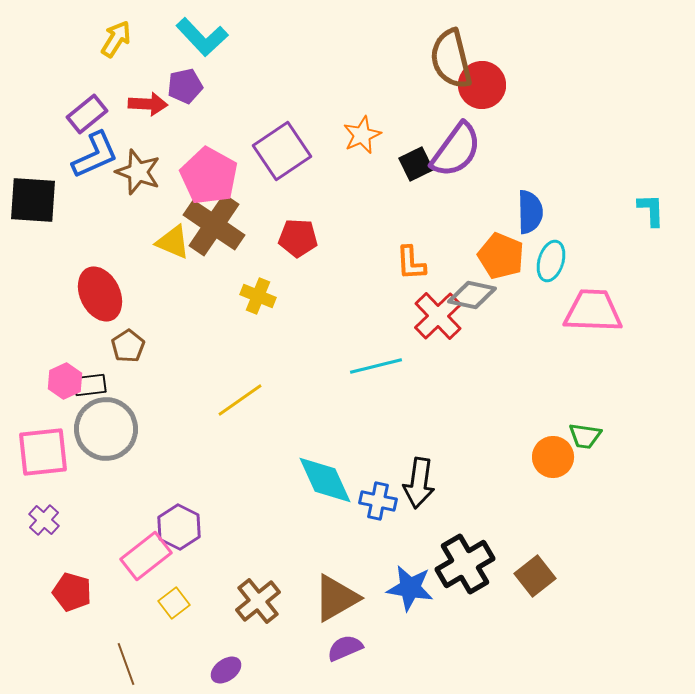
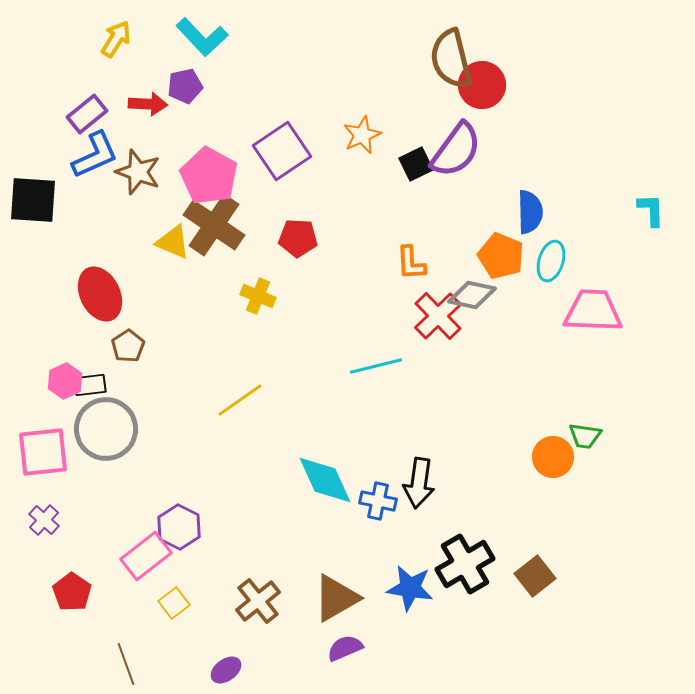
red pentagon at (72, 592): rotated 18 degrees clockwise
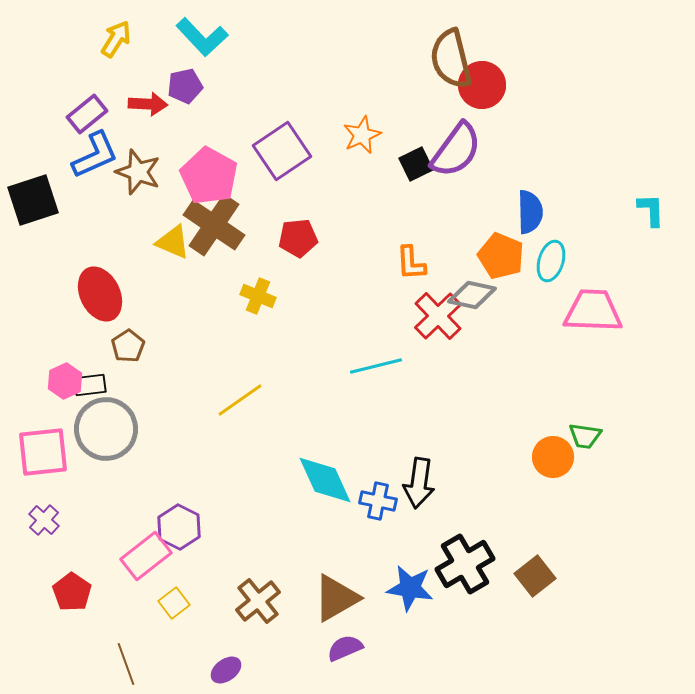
black square at (33, 200): rotated 22 degrees counterclockwise
red pentagon at (298, 238): rotated 9 degrees counterclockwise
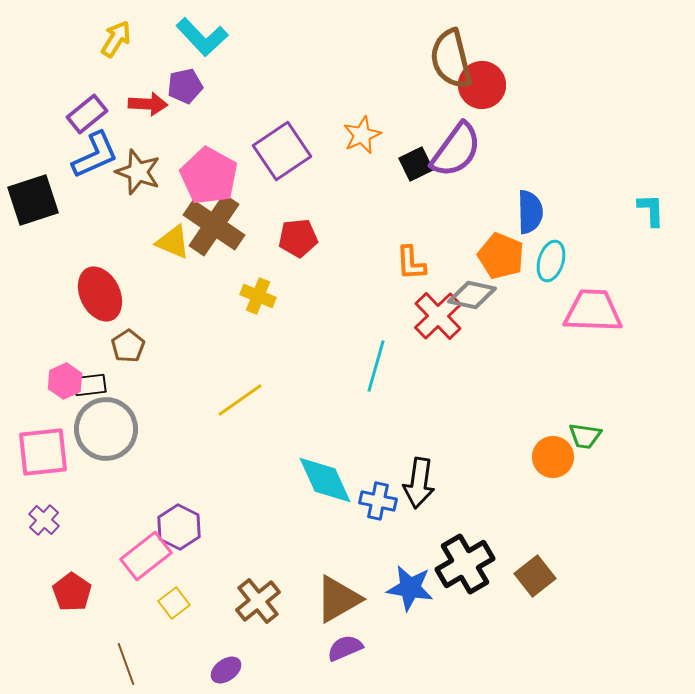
cyan line at (376, 366): rotated 60 degrees counterclockwise
brown triangle at (336, 598): moved 2 px right, 1 px down
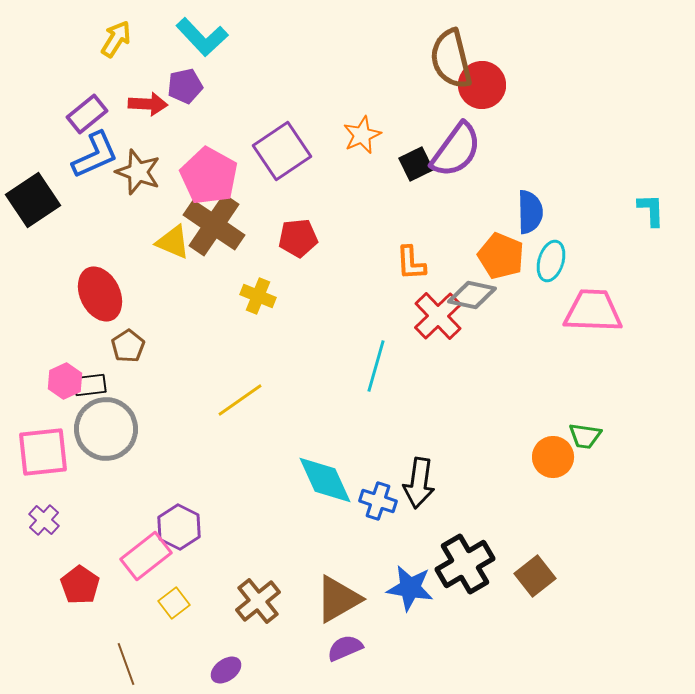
black square at (33, 200): rotated 16 degrees counterclockwise
blue cross at (378, 501): rotated 6 degrees clockwise
red pentagon at (72, 592): moved 8 px right, 7 px up
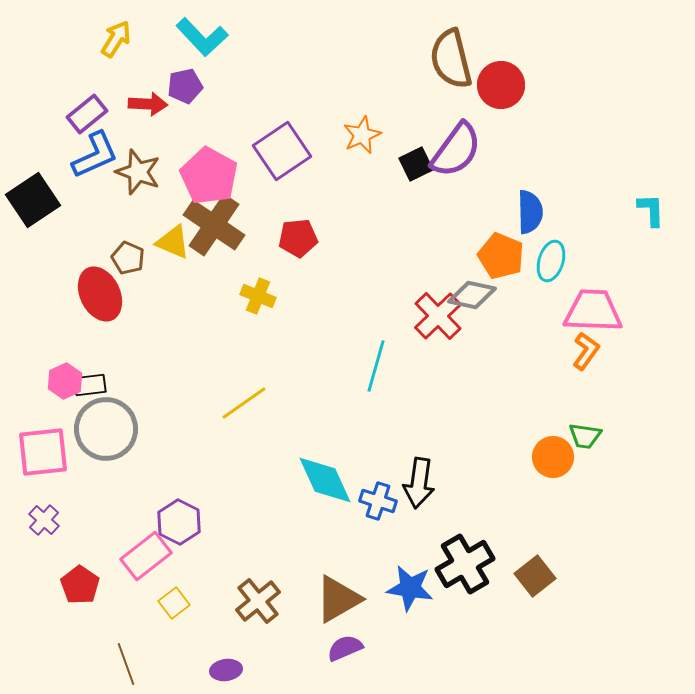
red circle at (482, 85): moved 19 px right
orange L-shape at (411, 263): moved 175 px right, 88 px down; rotated 141 degrees counterclockwise
brown pentagon at (128, 346): moved 88 px up; rotated 16 degrees counterclockwise
yellow line at (240, 400): moved 4 px right, 3 px down
purple hexagon at (179, 527): moved 5 px up
purple ellipse at (226, 670): rotated 28 degrees clockwise
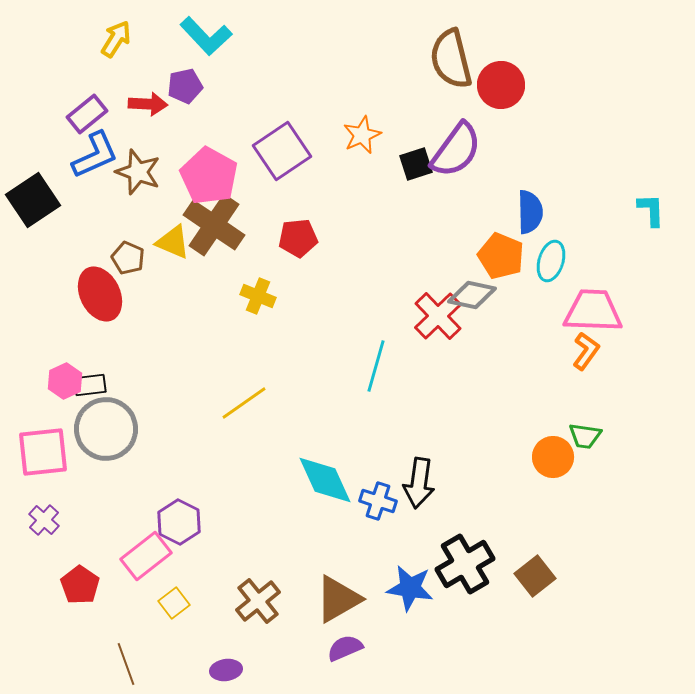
cyan L-shape at (202, 37): moved 4 px right, 1 px up
black square at (416, 164): rotated 8 degrees clockwise
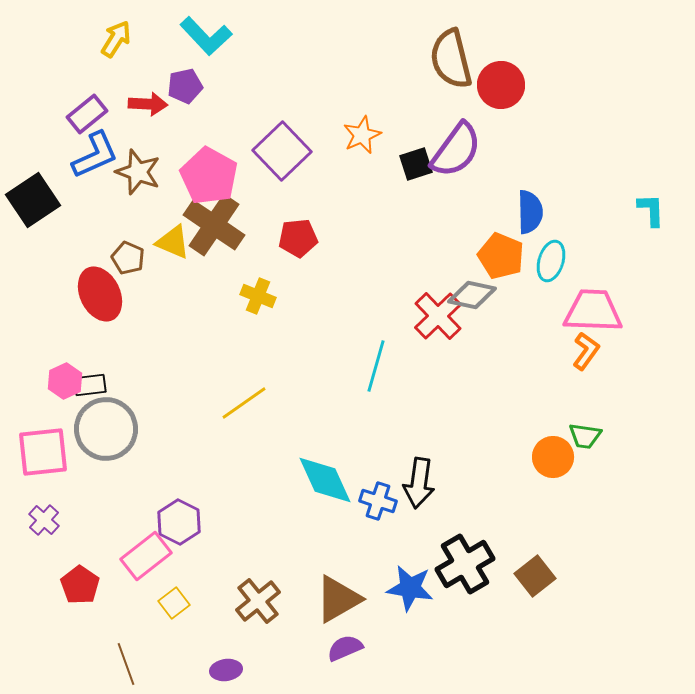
purple square at (282, 151): rotated 10 degrees counterclockwise
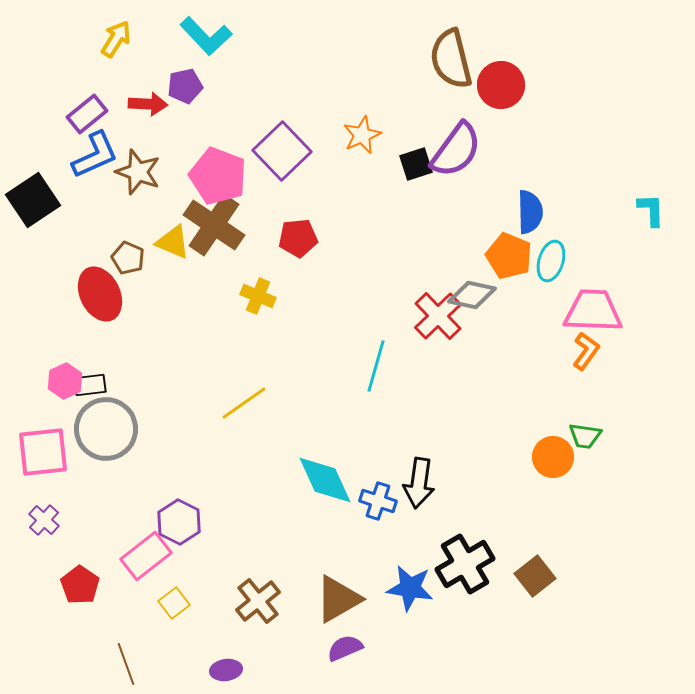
pink pentagon at (209, 176): moved 9 px right; rotated 8 degrees counterclockwise
orange pentagon at (501, 256): moved 8 px right
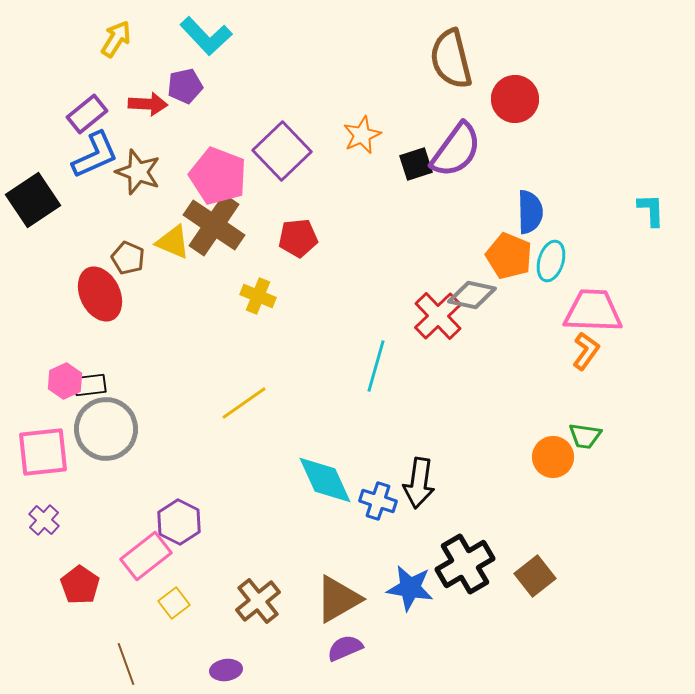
red circle at (501, 85): moved 14 px right, 14 px down
